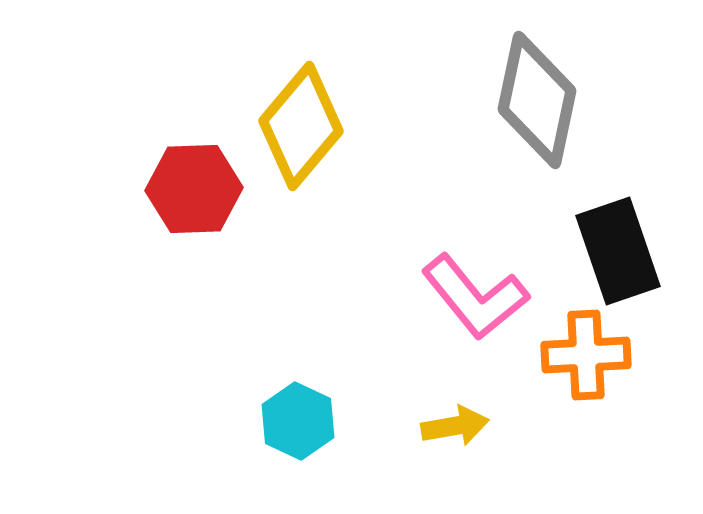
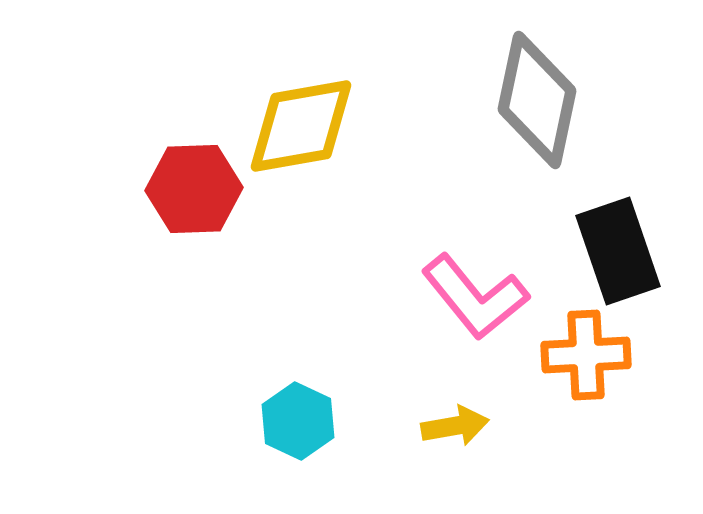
yellow diamond: rotated 40 degrees clockwise
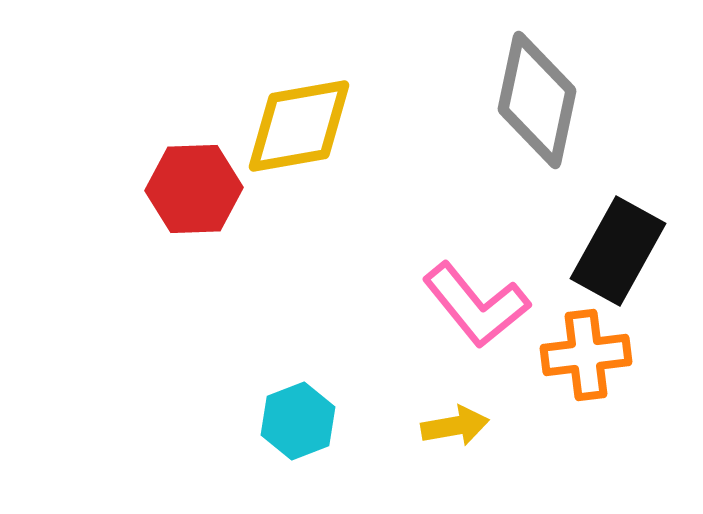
yellow diamond: moved 2 px left
black rectangle: rotated 48 degrees clockwise
pink L-shape: moved 1 px right, 8 px down
orange cross: rotated 4 degrees counterclockwise
cyan hexagon: rotated 14 degrees clockwise
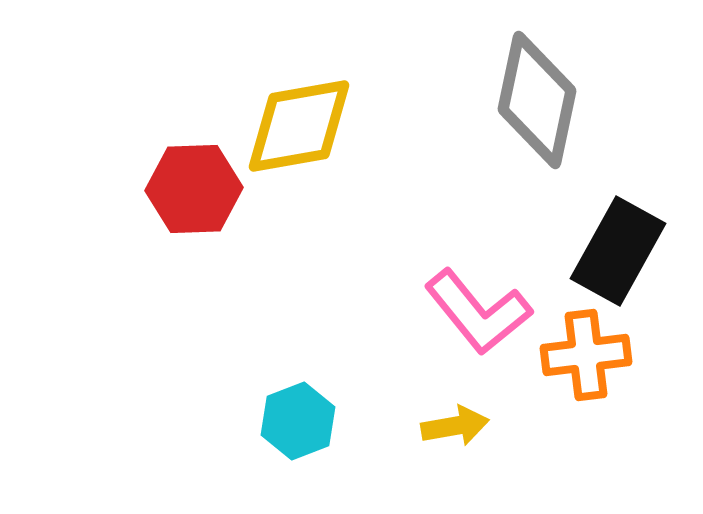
pink L-shape: moved 2 px right, 7 px down
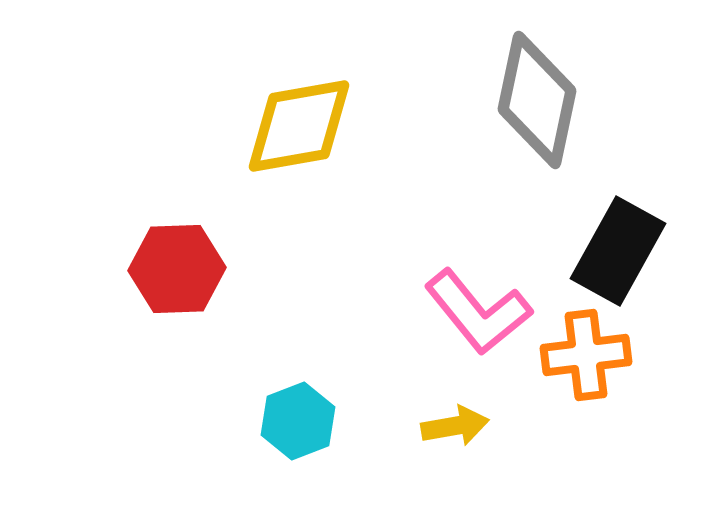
red hexagon: moved 17 px left, 80 px down
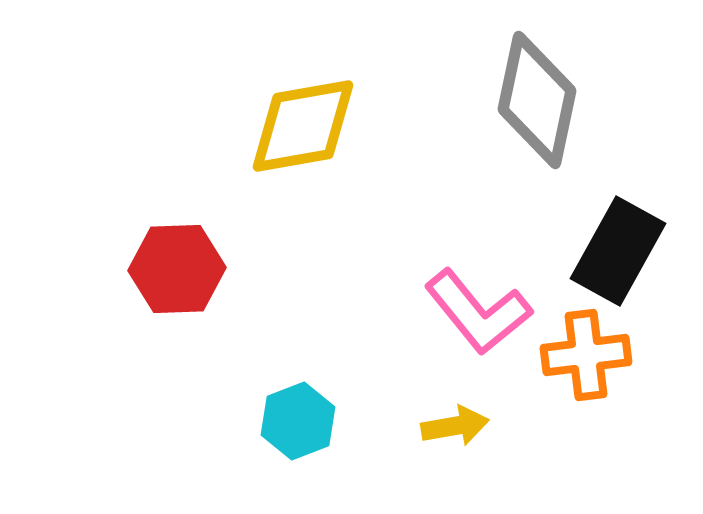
yellow diamond: moved 4 px right
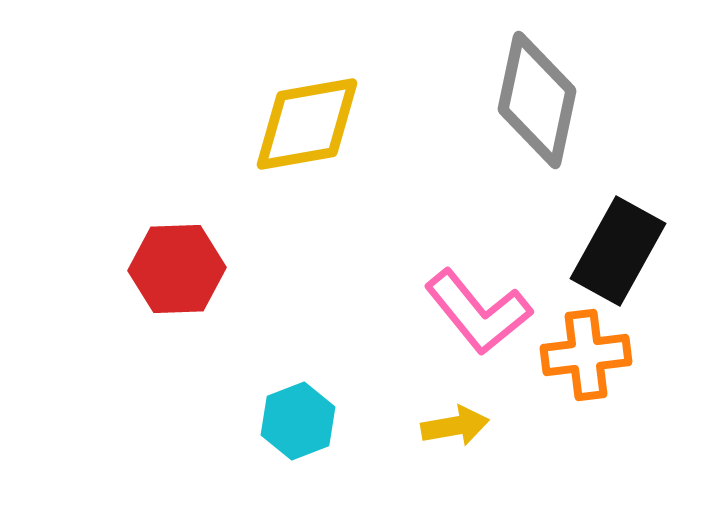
yellow diamond: moved 4 px right, 2 px up
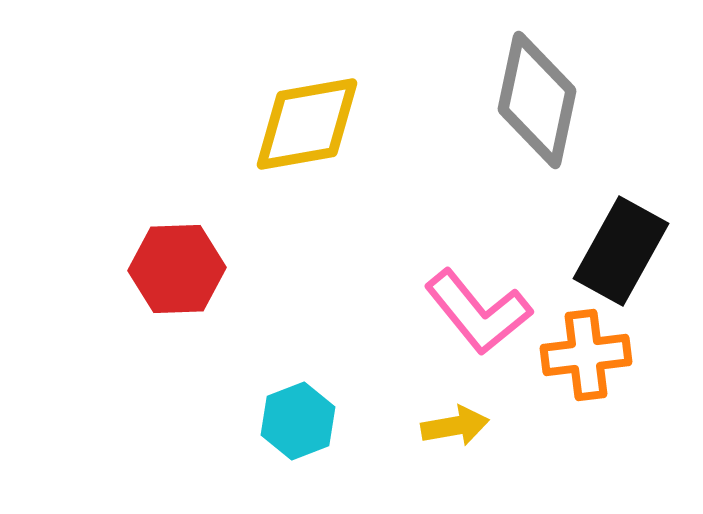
black rectangle: moved 3 px right
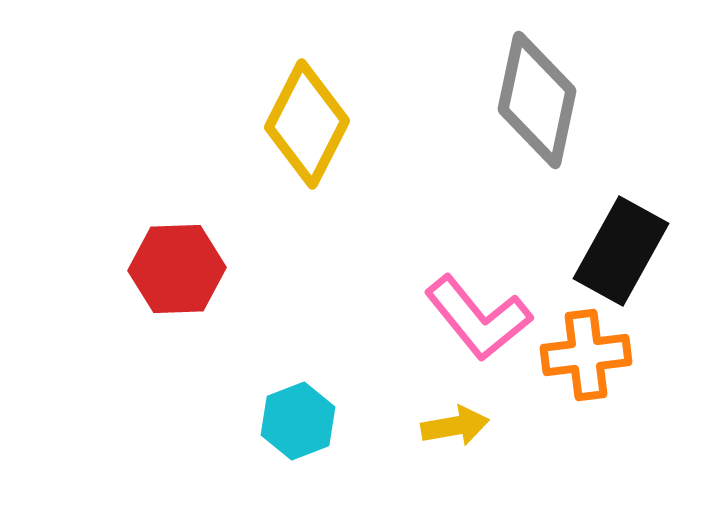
yellow diamond: rotated 53 degrees counterclockwise
pink L-shape: moved 6 px down
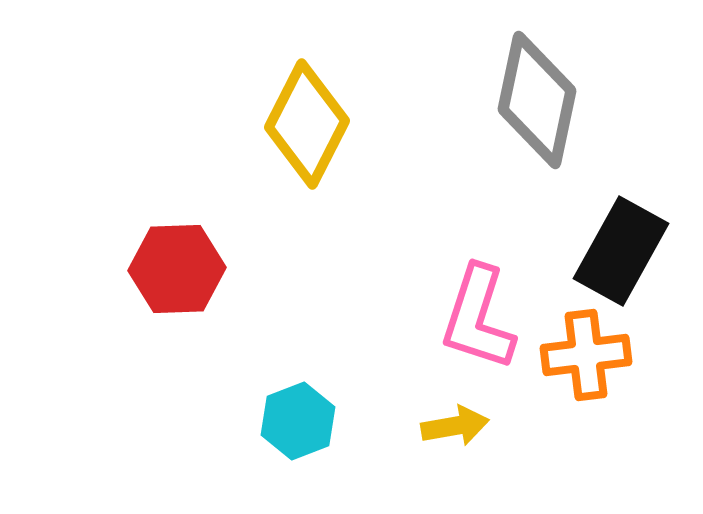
pink L-shape: rotated 57 degrees clockwise
